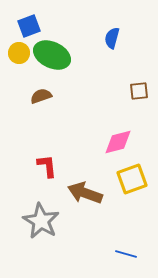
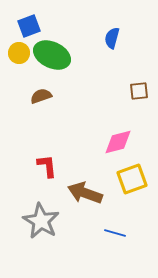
blue line: moved 11 px left, 21 px up
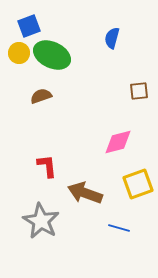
yellow square: moved 6 px right, 5 px down
blue line: moved 4 px right, 5 px up
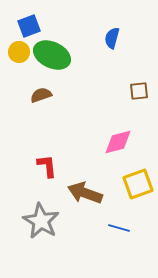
yellow circle: moved 1 px up
brown semicircle: moved 1 px up
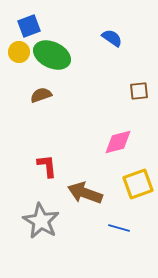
blue semicircle: rotated 110 degrees clockwise
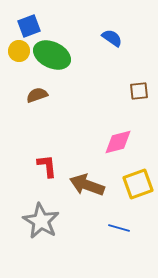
yellow circle: moved 1 px up
brown semicircle: moved 4 px left
brown arrow: moved 2 px right, 8 px up
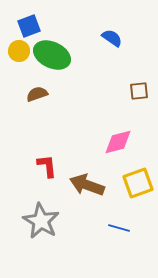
brown semicircle: moved 1 px up
yellow square: moved 1 px up
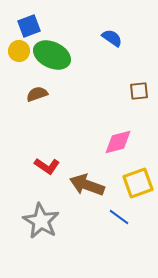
red L-shape: rotated 130 degrees clockwise
blue line: moved 11 px up; rotated 20 degrees clockwise
